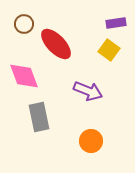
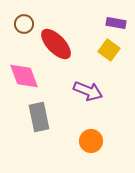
purple rectangle: rotated 18 degrees clockwise
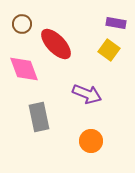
brown circle: moved 2 px left
pink diamond: moved 7 px up
purple arrow: moved 1 px left, 3 px down
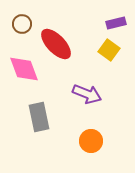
purple rectangle: rotated 24 degrees counterclockwise
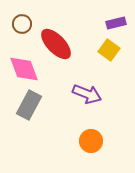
gray rectangle: moved 10 px left, 12 px up; rotated 40 degrees clockwise
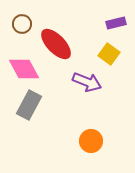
yellow square: moved 4 px down
pink diamond: rotated 8 degrees counterclockwise
purple arrow: moved 12 px up
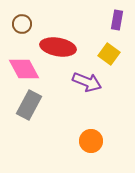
purple rectangle: moved 1 px right, 3 px up; rotated 66 degrees counterclockwise
red ellipse: moved 2 px right, 3 px down; rotated 36 degrees counterclockwise
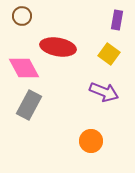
brown circle: moved 8 px up
pink diamond: moved 1 px up
purple arrow: moved 17 px right, 10 px down
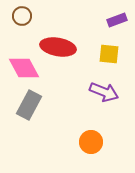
purple rectangle: rotated 60 degrees clockwise
yellow square: rotated 30 degrees counterclockwise
orange circle: moved 1 px down
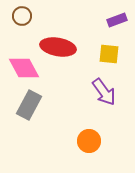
purple arrow: rotated 32 degrees clockwise
orange circle: moved 2 px left, 1 px up
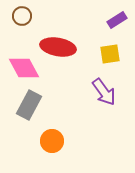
purple rectangle: rotated 12 degrees counterclockwise
yellow square: moved 1 px right; rotated 15 degrees counterclockwise
orange circle: moved 37 px left
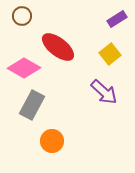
purple rectangle: moved 1 px up
red ellipse: rotated 28 degrees clockwise
yellow square: rotated 30 degrees counterclockwise
pink diamond: rotated 32 degrees counterclockwise
purple arrow: rotated 12 degrees counterclockwise
gray rectangle: moved 3 px right
